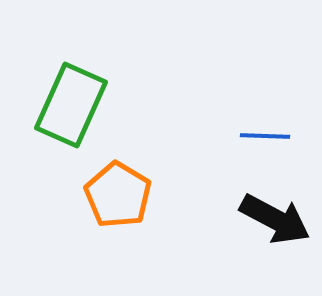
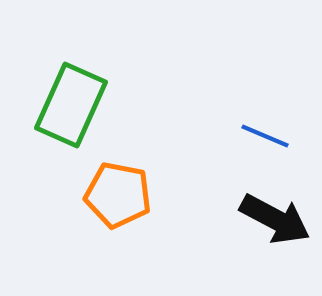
blue line: rotated 21 degrees clockwise
orange pentagon: rotated 20 degrees counterclockwise
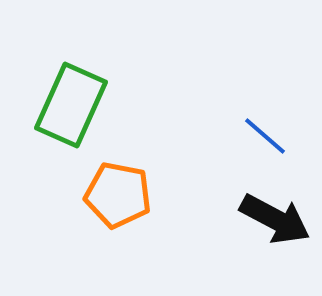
blue line: rotated 18 degrees clockwise
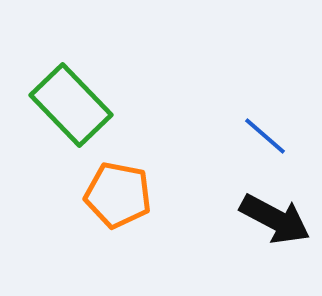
green rectangle: rotated 68 degrees counterclockwise
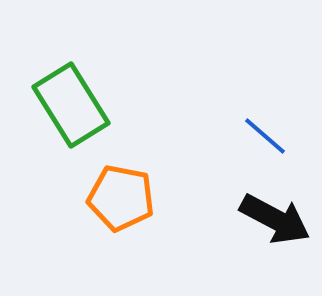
green rectangle: rotated 12 degrees clockwise
orange pentagon: moved 3 px right, 3 px down
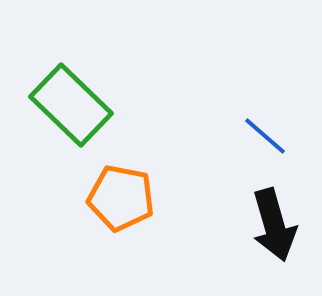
green rectangle: rotated 14 degrees counterclockwise
black arrow: moved 1 px left, 6 px down; rotated 46 degrees clockwise
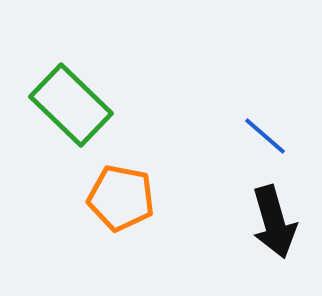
black arrow: moved 3 px up
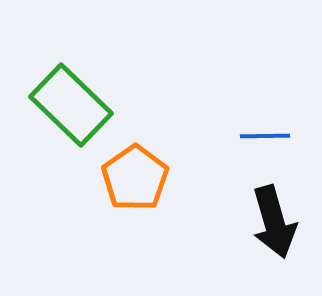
blue line: rotated 42 degrees counterclockwise
orange pentagon: moved 14 px right, 20 px up; rotated 26 degrees clockwise
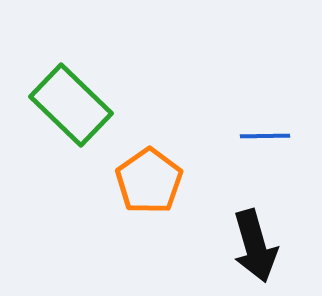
orange pentagon: moved 14 px right, 3 px down
black arrow: moved 19 px left, 24 px down
